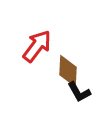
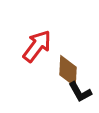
black L-shape: moved 1 px right
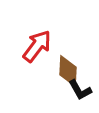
black L-shape: moved 2 px up
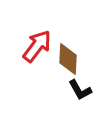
brown diamond: moved 12 px up
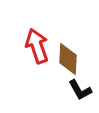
red arrow: rotated 56 degrees counterclockwise
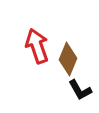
brown diamond: rotated 20 degrees clockwise
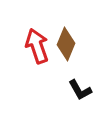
brown diamond: moved 2 px left, 15 px up
